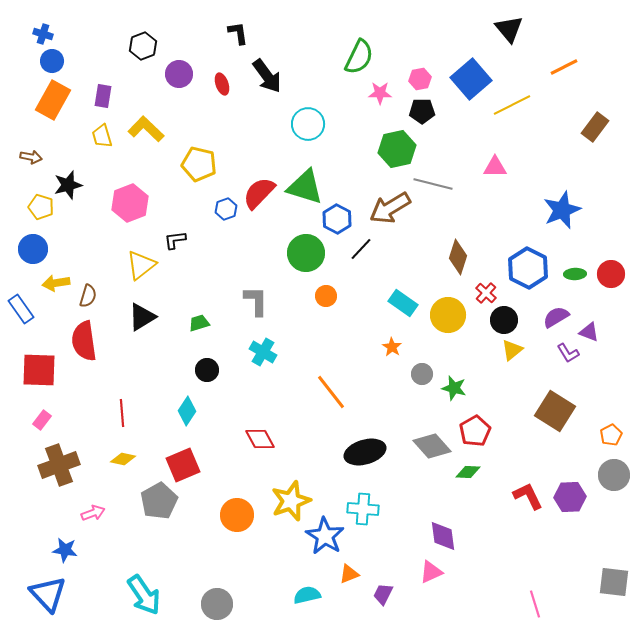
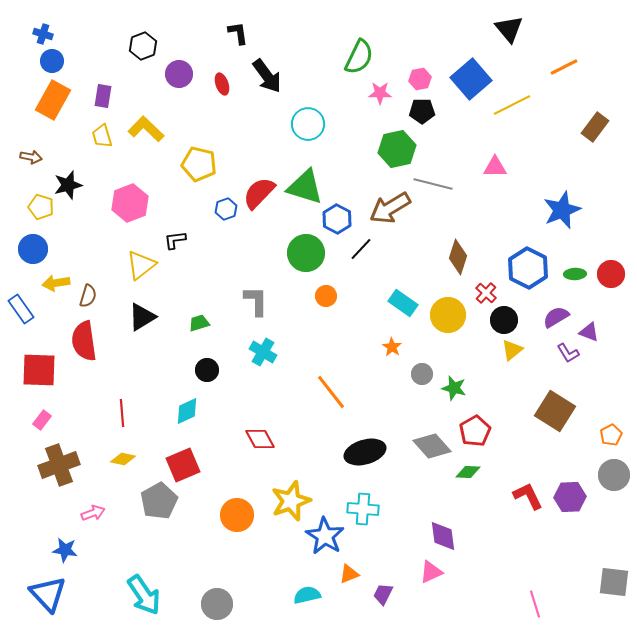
cyan diamond at (187, 411): rotated 32 degrees clockwise
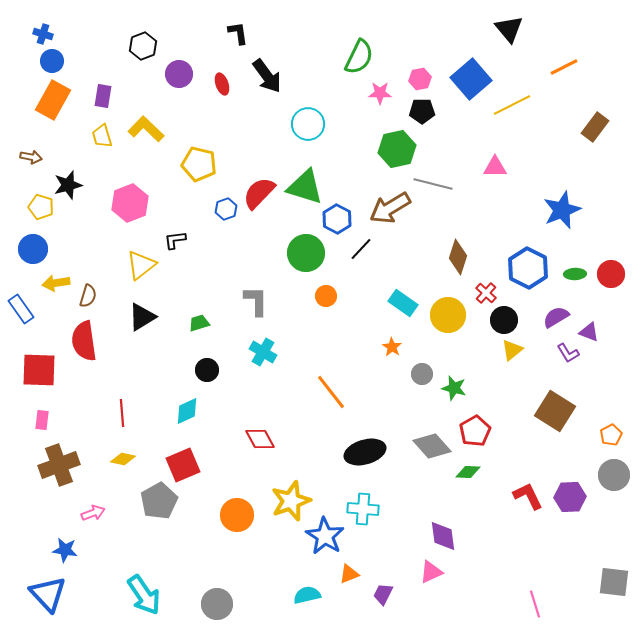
pink rectangle at (42, 420): rotated 30 degrees counterclockwise
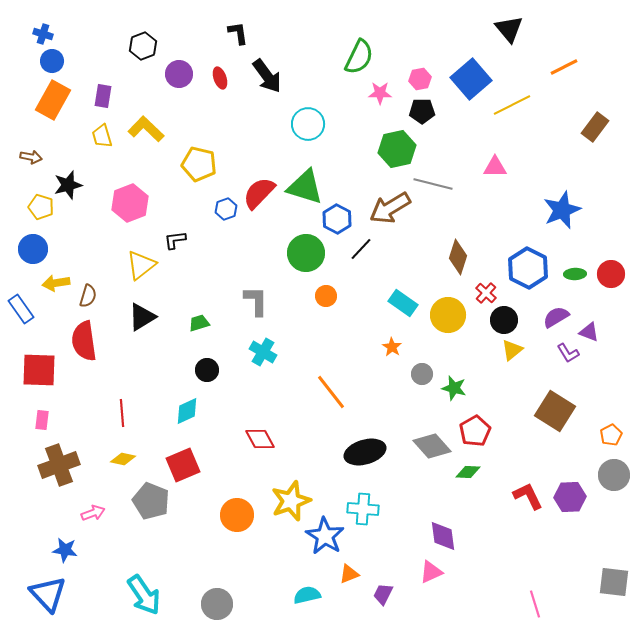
red ellipse at (222, 84): moved 2 px left, 6 px up
gray pentagon at (159, 501): moved 8 px left; rotated 21 degrees counterclockwise
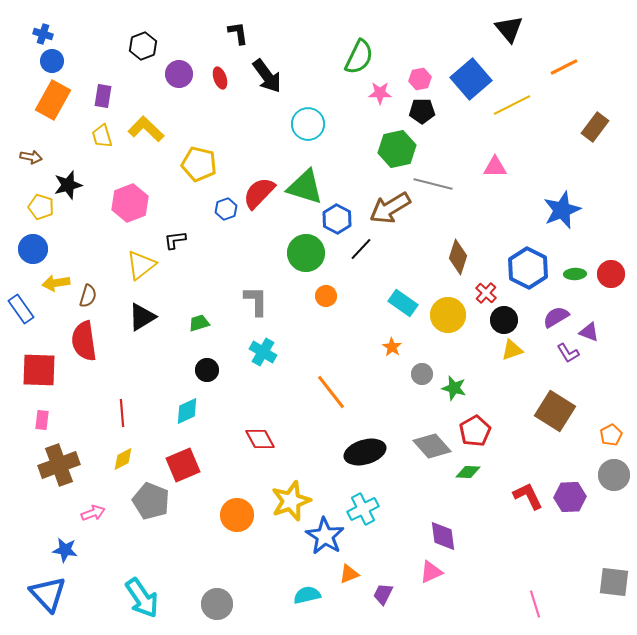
yellow triangle at (512, 350): rotated 20 degrees clockwise
yellow diamond at (123, 459): rotated 40 degrees counterclockwise
cyan cross at (363, 509): rotated 32 degrees counterclockwise
cyan arrow at (144, 595): moved 2 px left, 3 px down
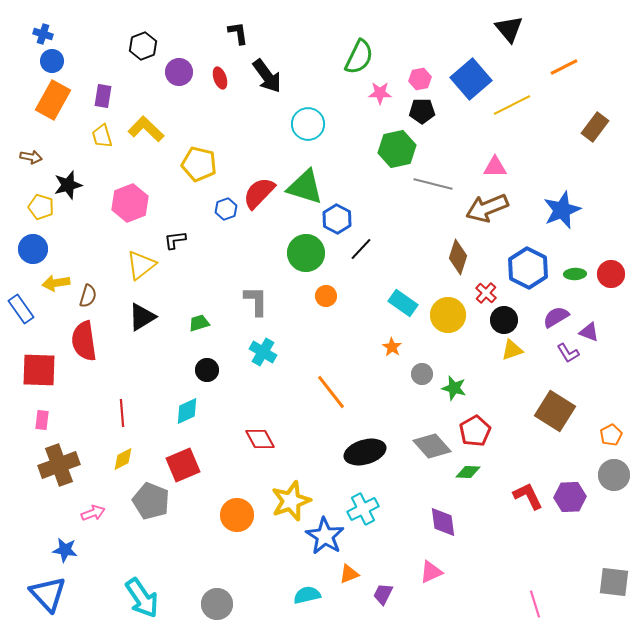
purple circle at (179, 74): moved 2 px up
brown arrow at (390, 208): moved 97 px right; rotated 9 degrees clockwise
purple diamond at (443, 536): moved 14 px up
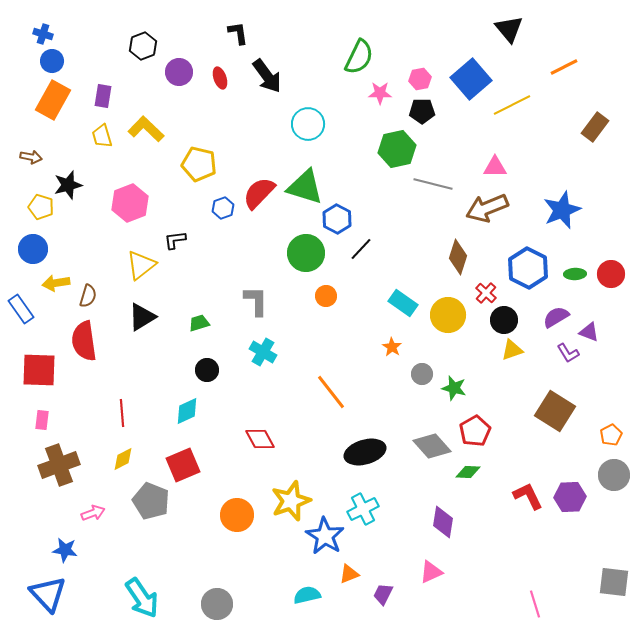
blue hexagon at (226, 209): moved 3 px left, 1 px up
purple diamond at (443, 522): rotated 16 degrees clockwise
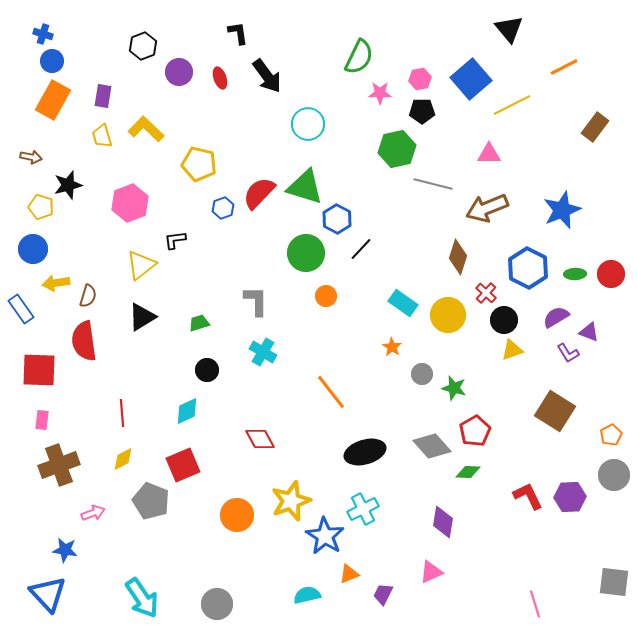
pink triangle at (495, 167): moved 6 px left, 13 px up
